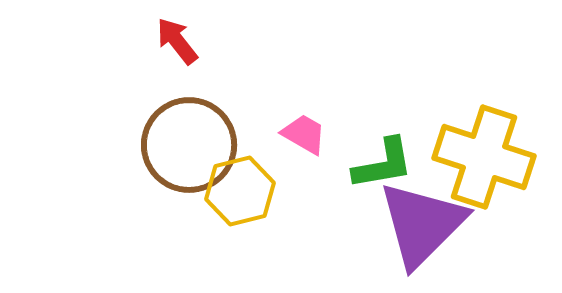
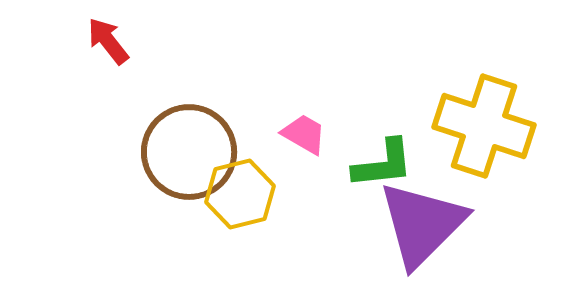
red arrow: moved 69 px left
brown circle: moved 7 px down
yellow cross: moved 31 px up
green L-shape: rotated 4 degrees clockwise
yellow hexagon: moved 3 px down
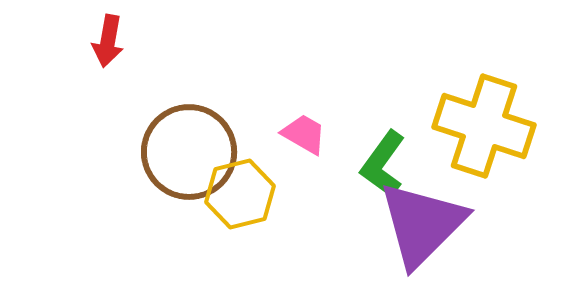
red arrow: rotated 132 degrees counterclockwise
green L-shape: rotated 132 degrees clockwise
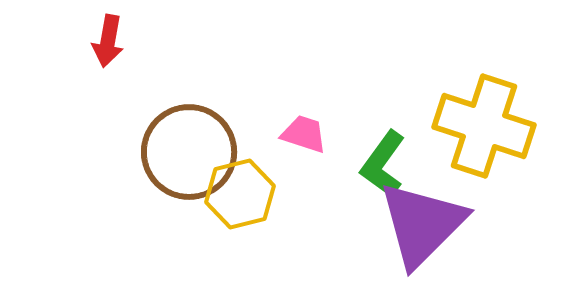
pink trapezoid: rotated 12 degrees counterclockwise
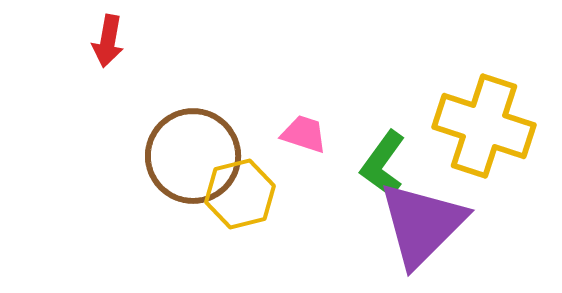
brown circle: moved 4 px right, 4 px down
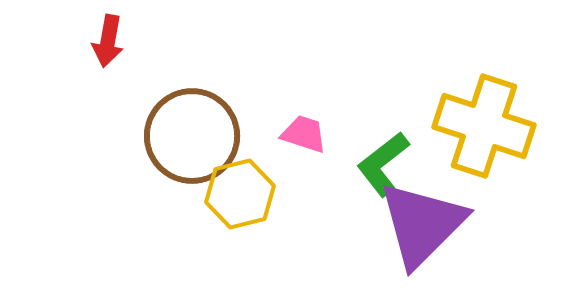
brown circle: moved 1 px left, 20 px up
green L-shape: rotated 16 degrees clockwise
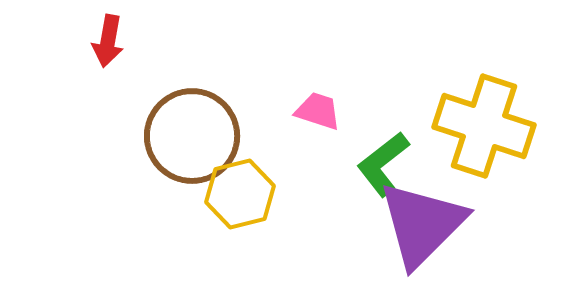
pink trapezoid: moved 14 px right, 23 px up
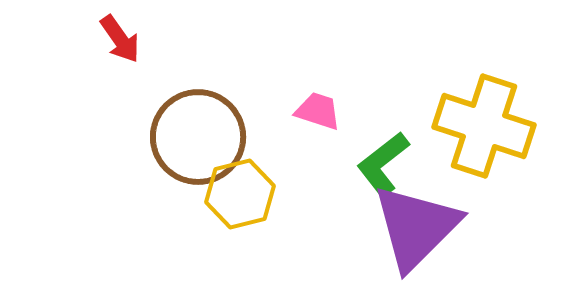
red arrow: moved 12 px right, 2 px up; rotated 45 degrees counterclockwise
brown circle: moved 6 px right, 1 px down
purple triangle: moved 6 px left, 3 px down
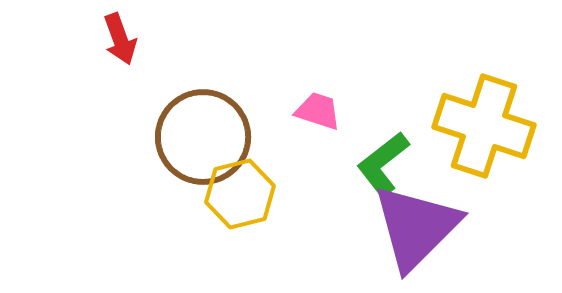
red arrow: rotated 15 degrees clockwise
brown circle: moved 5 px right
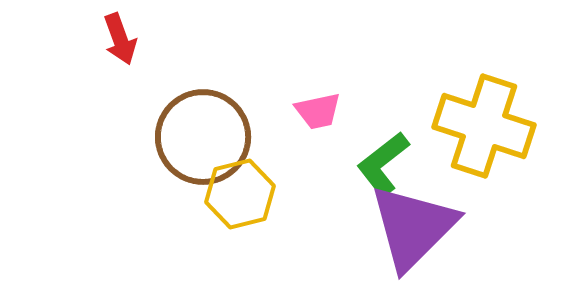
pink trapezoid: rotated 150 degrees clockwise
purple triangle: moved 3 px left
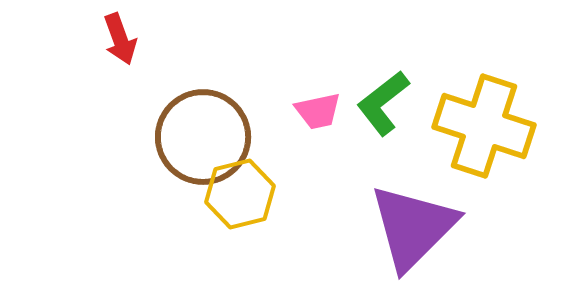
green L-shape: moved 61 px up
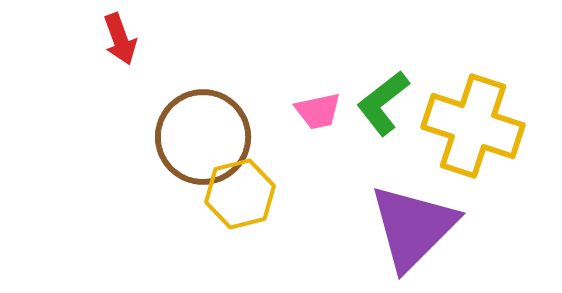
yellow cross: moved 11 px left
